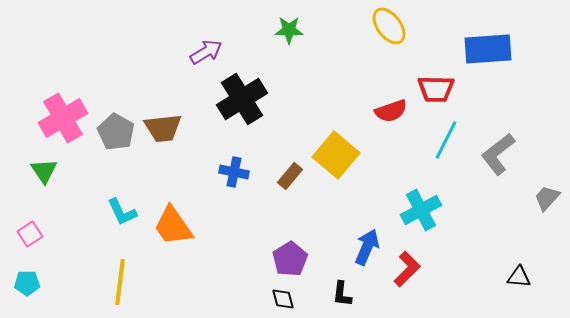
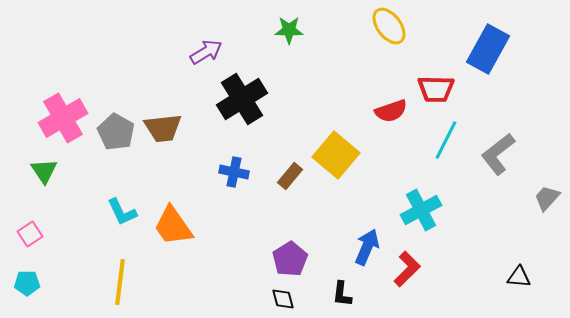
blue rectangle: rotated 57 degrees counterclockwise
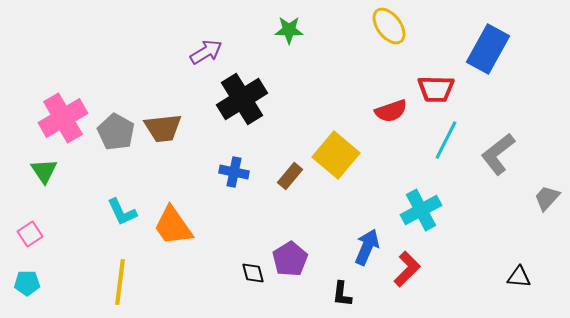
black diamond: moved 30 px left, 26 px up
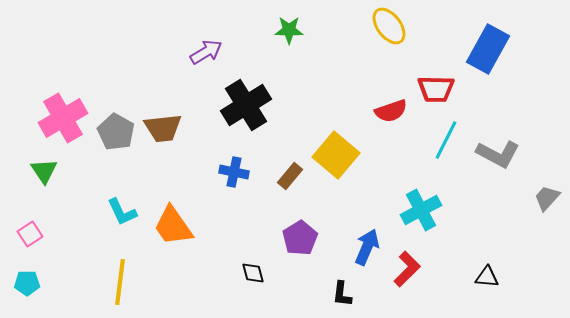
black cross: moved 4 px right, 6 px down
gray L-shape: rotated 114 degrees counterclockwise
purple pentagon: moved 10 px right, 21 px up
black triangle: moved 32 px left
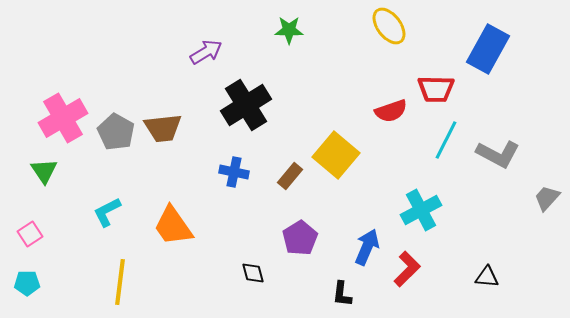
cyan L-shape: moved 15 px left; rotated 88 degrees clockwise
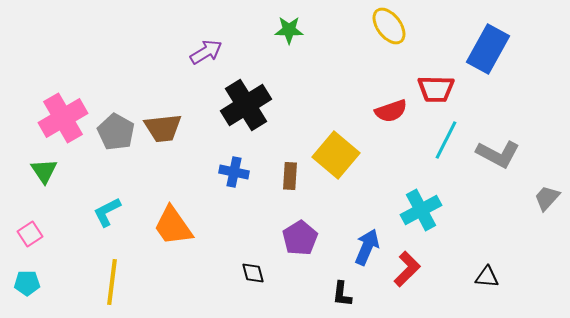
brown rectangle: rotated 36 degrees counterclockwise
yellow line: moved 8 px left
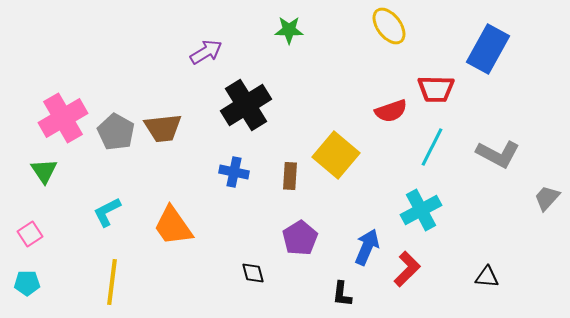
cyan line: moved 14 px left, 7 px down
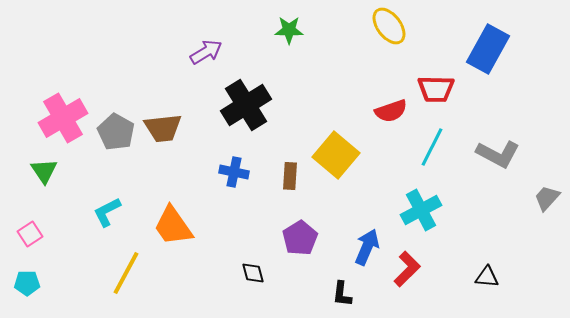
yellow line: moved 14 px right, 9 px up; rotated 21 degrees clockwise
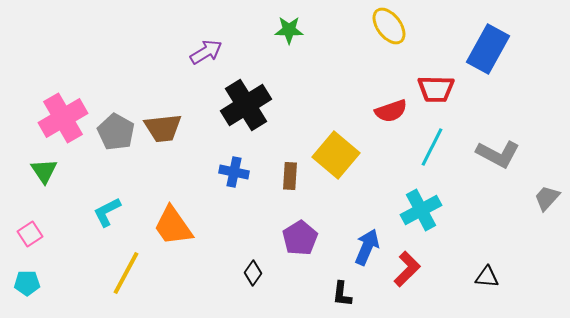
black diamond: rotated 50 degrees clockwise
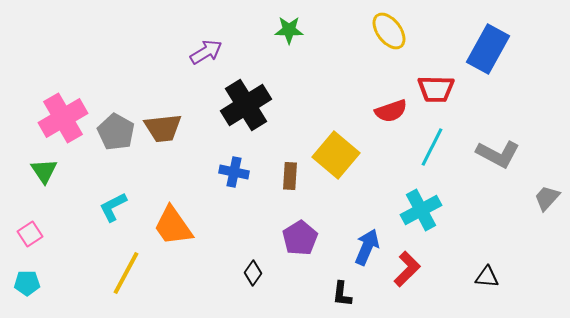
yellow ellipse: moved 5 px down
cyan L-shape: moved 6 px right, 5 px up
